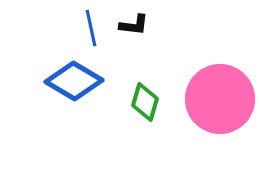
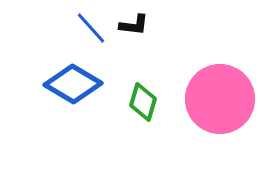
blue line: rotated 30 degrees counterclockwise
blue diamond: moved 1 px left, 3 px down
green diamond: moved 2 px left
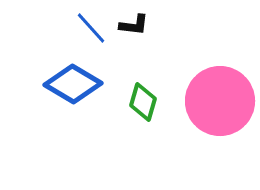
pink circle: moved 2 px down
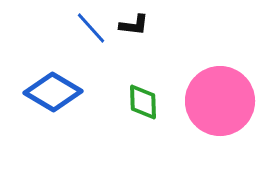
blue diamond: moved 20 px left, 8 px down
green diamond: rotated 18 degrees counterclockwise
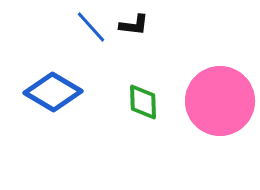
blue line: moved 1 px up
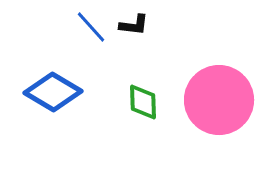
pink circle: moved 1 px left, 1 px up
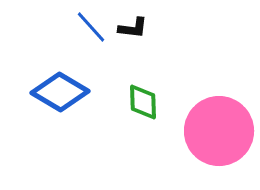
black L-shape: moved 1 px left, 3 px down
blue diamond: moved 7 px right
pink circle: moved 31 px down
